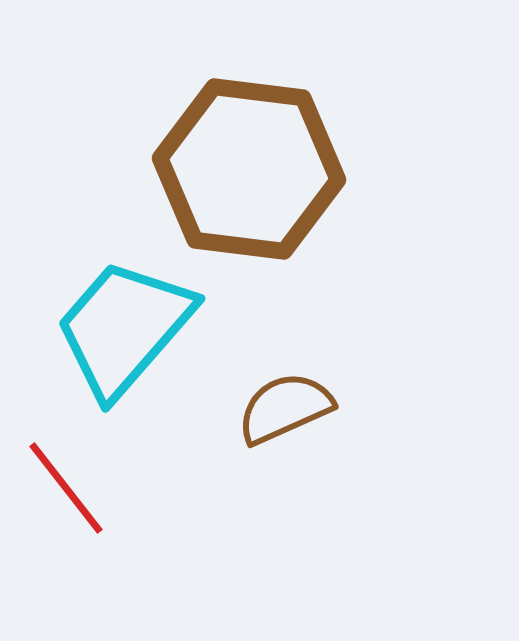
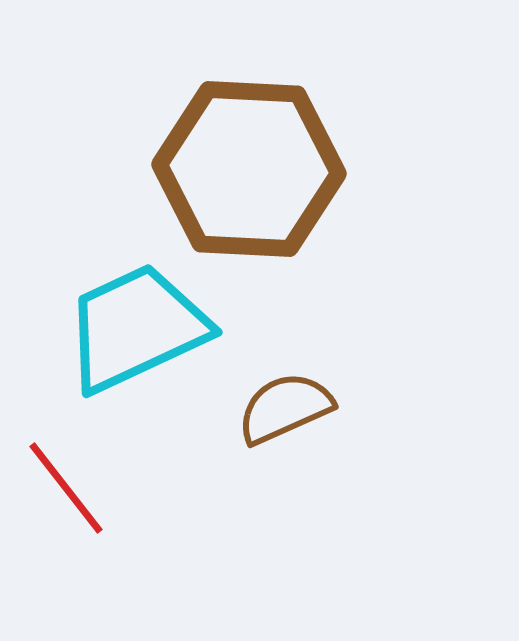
brown hexagon: rotated 4 degrees counterclockwise
cyan trapezoid: moved 12 px right; rotated 24 degrees clockwise
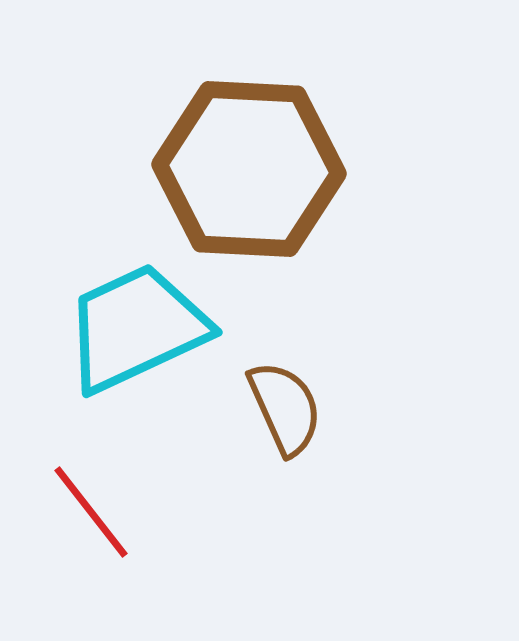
brown semicircle: rotated 90 degrees clockwise
red line: moved 25 px right, 24 px down
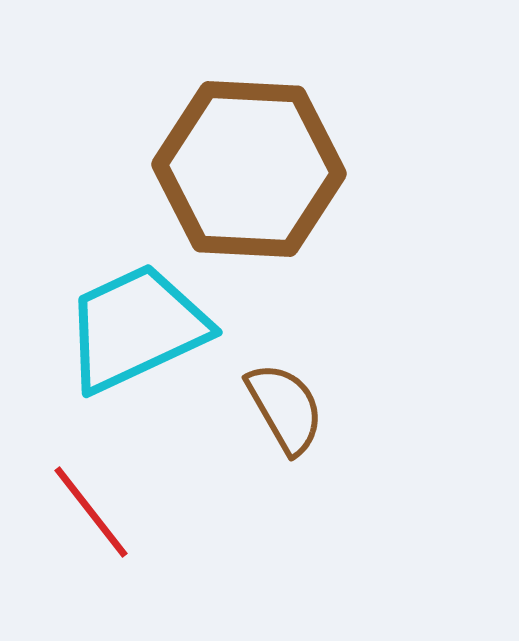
brown semicircle: rotated 6 degrees counterclockwise
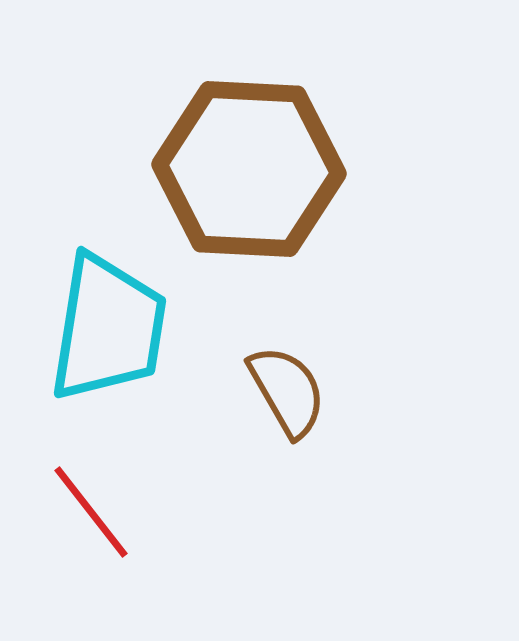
cyan trapezoid: moved 28 px left; rotated 124 degrees clockwise
brown semicircle: moved 2 px right, 17 px up
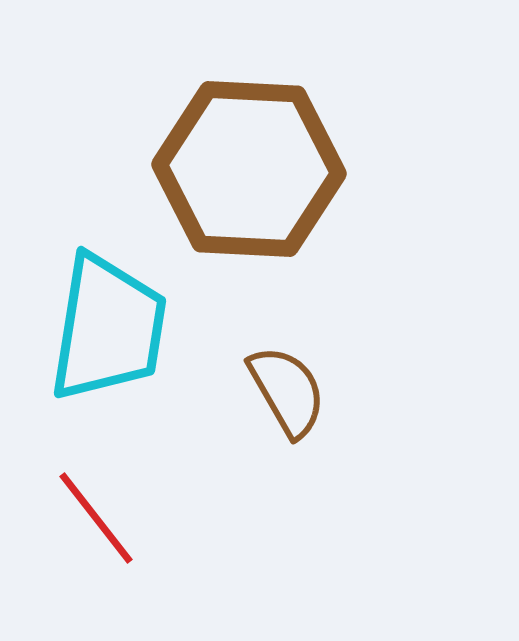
red line: moved 5 px right, 6 px down
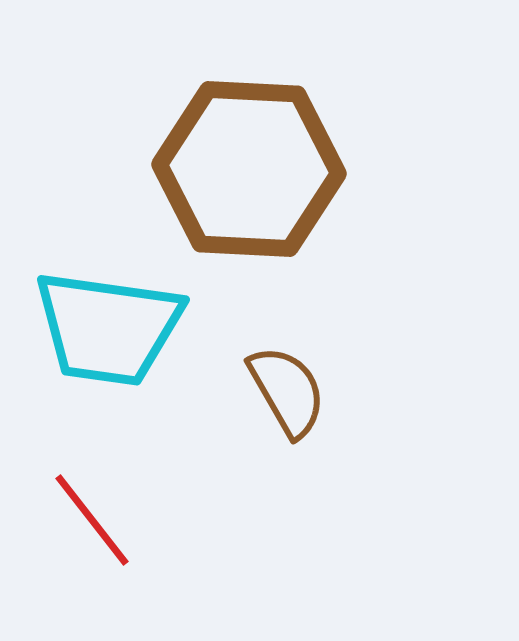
cyan trapezoid: rotated 89 degrees clockwise
red line: moved 4 px left, 2 px down
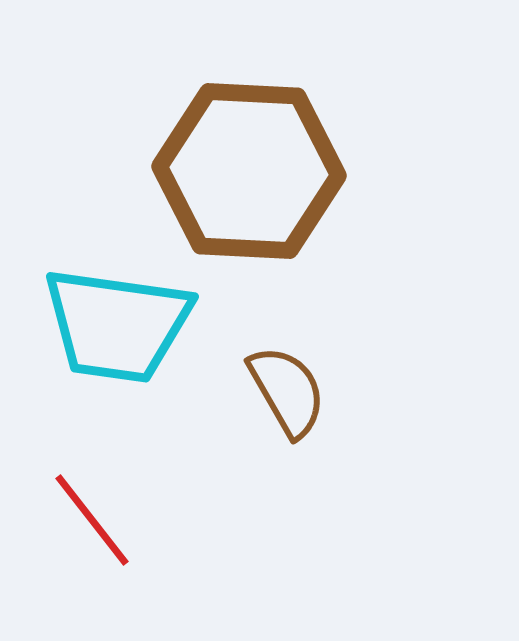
brown hexagon: moved 2 px down
cyan trapezoid: moved 9 px right, 3 px up
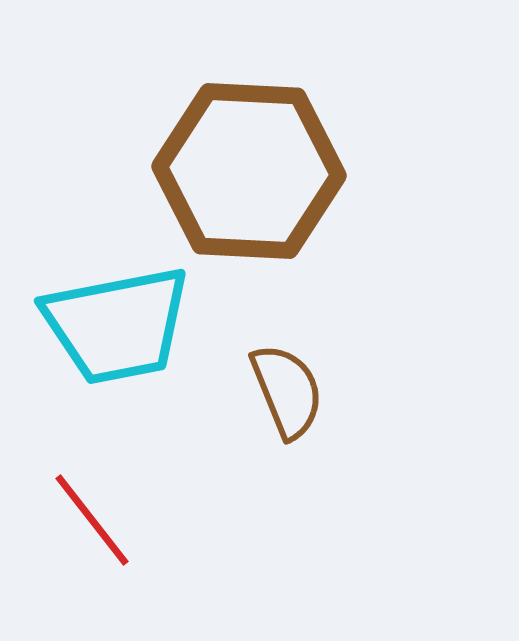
cyan trapezoid: rotated 19 degrees counterclockwise
brown semicircle: rotated 8 degrees clockwise
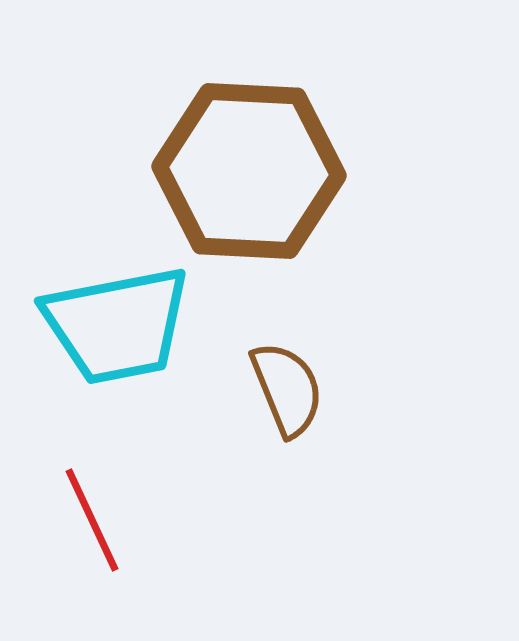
brown semicircle: moved 2 px up
red line: rotated 13 degrees clockwise
